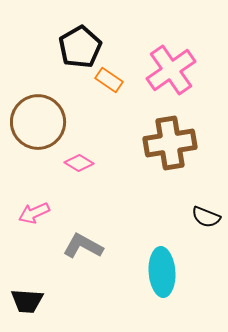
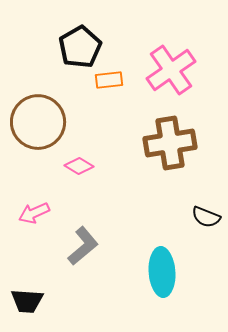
orange rectangle: rotated 40 degrees counterclockwise
pink diamond: moved 3 px down
gray L-shape: rotated 111 degrees clockwise
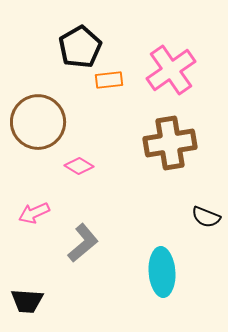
gray L-shape: moved 3 px up
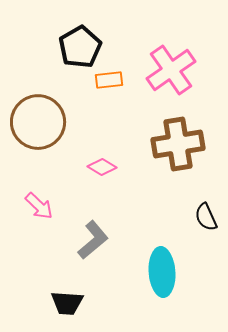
brown cross: moved 8 px right, 1 px down
pink diamond: moved 23 px right, 1 px down
pink arrow: moved 5 px right, 7 px up; rotated 112 degrees counterclockwise
black semicircle: rotated 44 degrees clockwise
gray L-shape: moved 10 px right, 3 px up
black trapezoid: moved 40 px right, 2 px down
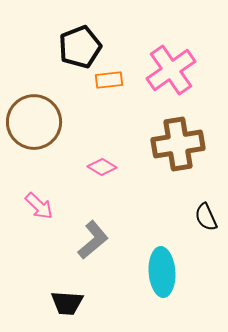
black pentagon: rotated 9 degrees clockwise
brown circle: moved 4 px left
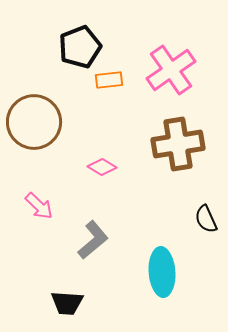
black semicircle: moved 2 px down
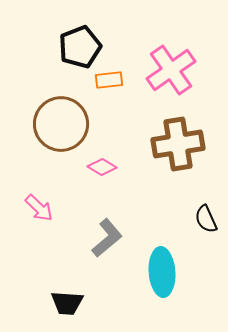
brown circle: moved 27 px right, 2 px down
pink arrow: moved 2 px down
gray L-shape: moved 14 px right, 2 px up
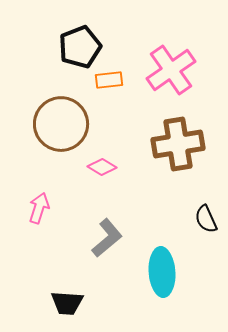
pink arrow: rotated 116 degrees counterclockwise
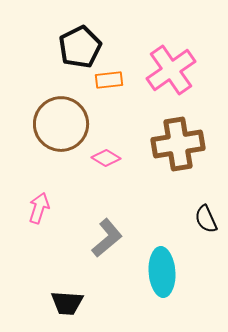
black pentagon: rotated 6 degrees counterclockwise
pink diamond: moved 4 px right, 9 px up
